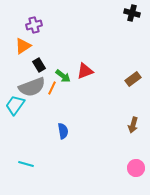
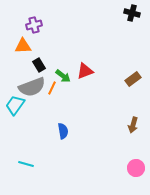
orange triangle: rotated 30 degrees clockwise
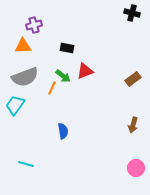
black rectangle: moved 28 px right, 17 px up; rotated 48 degrees counterclockwise
gray semicircle: moved 7 px left, 10 px up
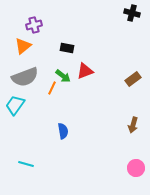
orange triangle: rotated 36 degrees counterclockwise
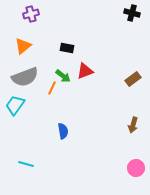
purple cross: moved 3 px left, 11 px up
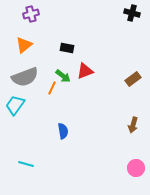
orange triangle: moved 1 px right, 1 px up
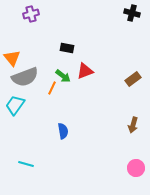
orange triangle: moved 12 px left, 13 px down; rotated 30 degrees counterclockwise
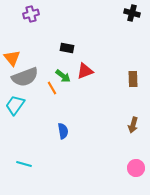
brown rectangle: rotated 56 degrees counterclockwise
orange line: rotated 56 degrees counterclockwise
cyan line: moved 2 px left
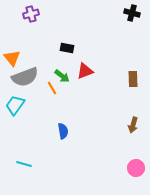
green arrow: moved 1 px left
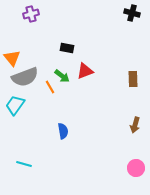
orange line: moved 2 px left, 1 px up
brown arrow: moved 2 px right
